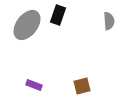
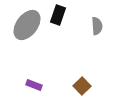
gray semicircle: moved 12 px left, 5 px down
brown square: rotated 30 degrees counterclockwise
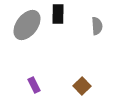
black rectangle: moved 1 px up; rotated 18 degrees counterclockwise
purple rectangle: rotated 42 degrees clockwise
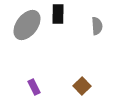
purple rectangle: moved 2 px down
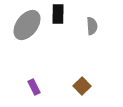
gray semicircle: moved 5 px left
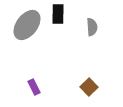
gray semicircle: moved 1 px down
brown square: moved 7 px right, 1 px down
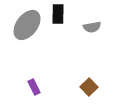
gray semicircle: rotated 84 degrees clockwise
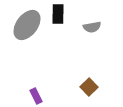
purple rectangle: moved 2 px right, 9 px down
